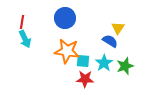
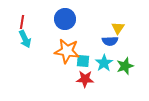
blue circle: moved 1 px down
blue semicircle: rotated 147 degrees clockwise
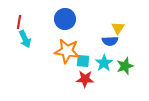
red line: moved 3 px left
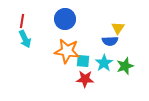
red line: moved 3 px right, 1 px up
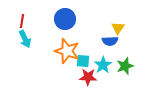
orange star: rotated 10 degrees clockwise
cyan star: moved 1 px left, 2 px down
red star: moved 3 px right, 2 px up
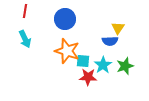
red line: moved 3 px right, 10 px up
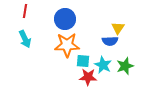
orange star: moved 6 px up; rotated 20 degrees counterclockwise
cyan star: rotated 12 degrees counterclockwise
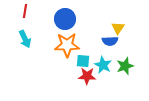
red star: moved 1 px left, 1 px up
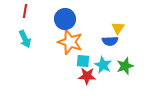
orange star: moved 3 px right, 3 px up; rotated 20 degrees clockwise
